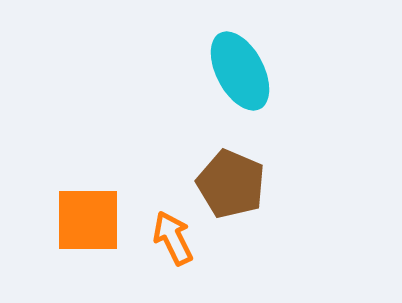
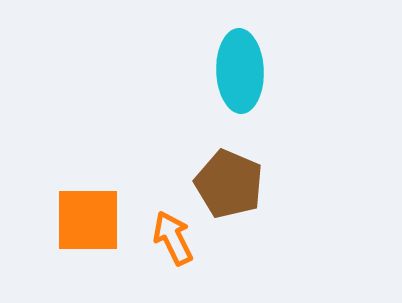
cyan ellipse: rotated 26 degrees clockwise
brown pentagon: moved 2 px left
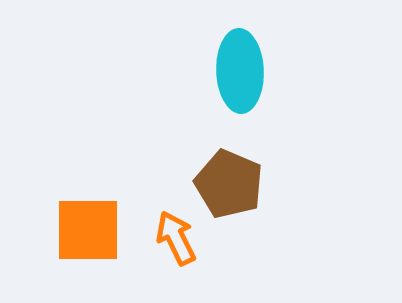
orange square: moved 10 px down
orange arrow: moved 3 px right
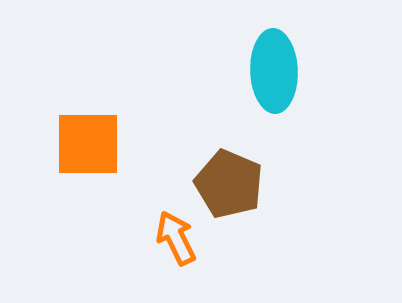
cyan ellipse: moved 34 px right
orange square: moved 86 px up
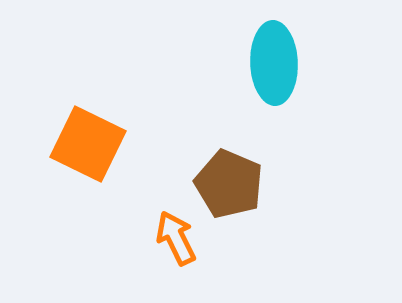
cyan ellipse: moved 8 px up
orange square: rotated 26 degrees clockwise
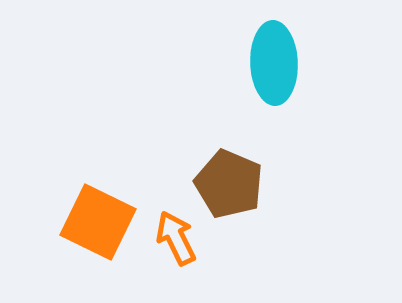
orange square: moved 10 px right, 78 px down
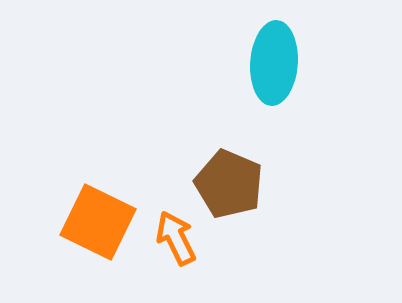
cyan ellipse: rotated 6 degrees clockwise
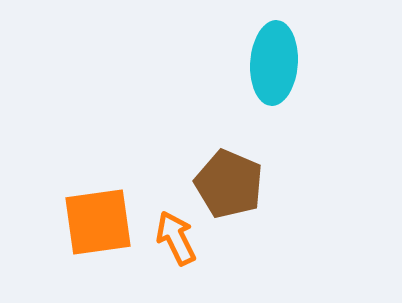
orange square: rotated 34 degrees counterclockwise
